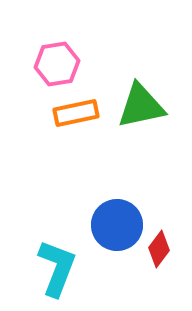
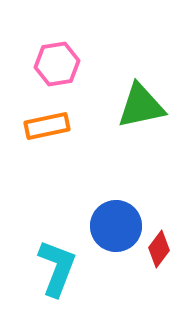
orange rectangle: moved 29 px left, 13 px down
blue circle: moved 1 px left, 1 px down
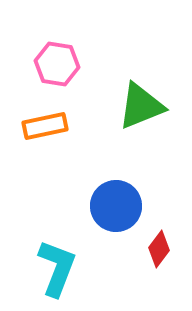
pink hexagon: rotated 18 degrees clockwise
green triangle: rotated 10 degrees counterclockwise
orange rectangle: moved 2 px left
blue circle: moved 20 px up
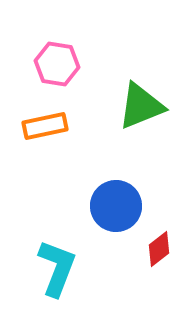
red diamond: rotated 15 degrees clockwise
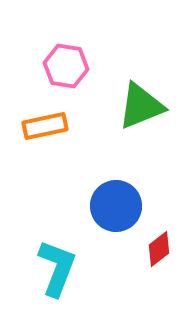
pink hexagon: moved 9 px right, 2 px down
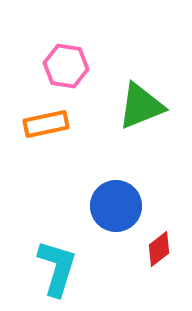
orange rectangle: moved 1 px right, 2 px up
cyan L-shape: rotated 4 degrees counterclockwise
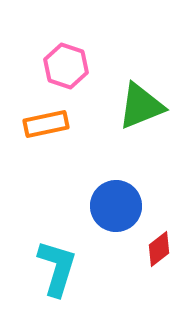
pink hexagon: rotated 9 degrees clockwise
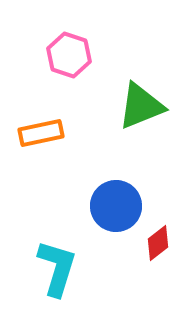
pink hexagon: moved 3 px right, 11 px up
orange rectangle: moved 5 px left, 9 px down
red diamond: moved 1 px left, 6 px up
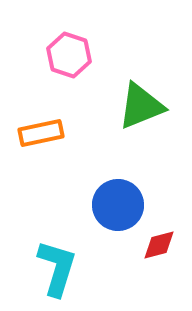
blue circle: moved 2 px right, 1 px up
red diamond: moved 1 px right, 2 px down; rotated 24 degrees clockwise
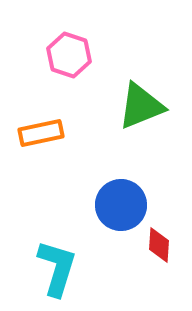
blue circle: moved 3 px right
red diamond: rotated 72 degrees counterclockwise
